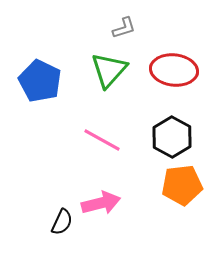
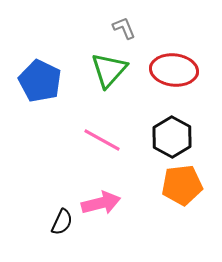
gray L-shape: rotated 95 degrees counterclockwise
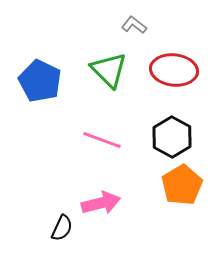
gray L-shape: moved 10 px right, 3 px up; rotated 30 degrees counterclockwise
green triangle: rotated 27 degrees counterclockwise
pink line: rotated 9 degrees counterclockwise
orange pentagon: rotated 24 degrees counterclockwise
black semicircle: moved 6 px down
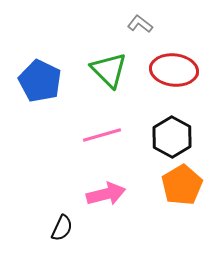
gray L-shape: moved 6 px right, 1 px up
pink line: moved 5 px up; rotated 36 degrees counterclockwise
pink arrow: moved 5 px right, 9 px up
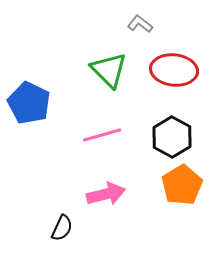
blue pentagon: moved 11 px left, 22 px down
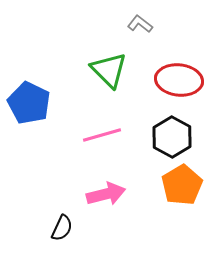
red ellipse: moved 5 px right, 10 px down
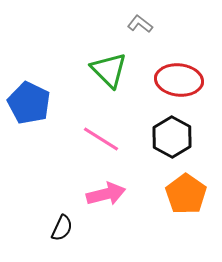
pink line: moved 1 px left, 4 px down; rotated 48 degrees clockwise
orange pentagon: moved 4 px right, 9 px down; rotated 6 degrees counterclockwise
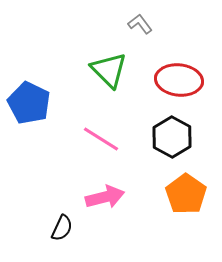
gray L-shape: rotated 15 degrees clockwise
pink arrow: moved 1 px left, 3 px down
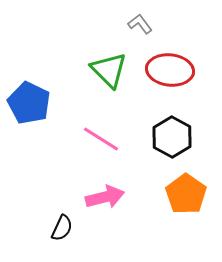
red ellipse: moved 9 px left, 10 px up
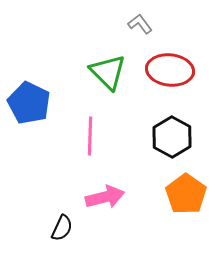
green triangle: moved 1 px left, 2 px down
pink line: moved 11 px left, 3 px up; rotated 60 degrees clockwise
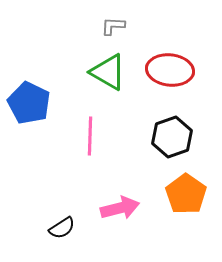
gray L-shape: moved 27 px left, 2 px down; rotated 50 degrees counterclockwise
green triangle: rotated 15 degrees counterclockwise
black hexagon: rotated 12 degrees clockwise
pink arrow: moved 15 px right, 11 px down
black semicircle: rotated 32 degrees clockwise
